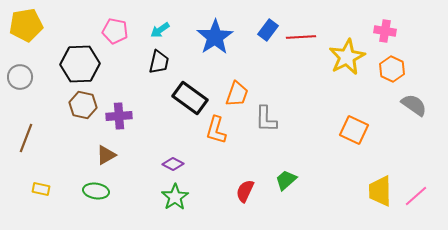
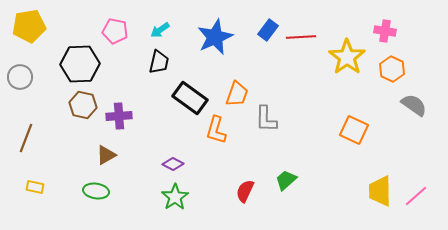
yellow pentagon: moved 3 px right, 1 px down
blue star: rotated 9 degrees clockwise
yellow star: rotated 9 degrees counterclockwise
yellow rectangle: moved 6 px left, 2 px up
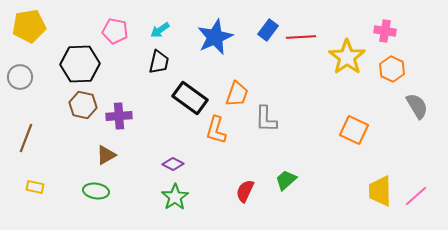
gray semicircle: moved 3 px right, 1 px down; rotated 24 degrees clockwise
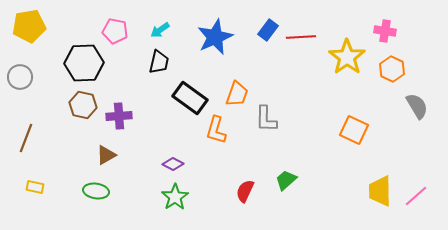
black hexagon: moved 4 px right, 1 px up
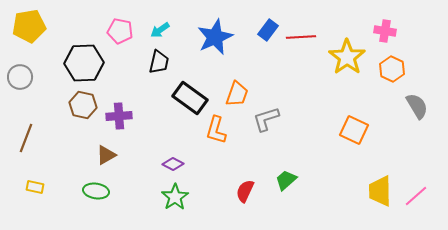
pink pentagon: moved 5 px right
gray L-shape: rotated 72 degrees clockwise
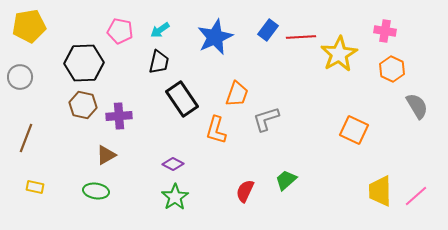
yellow star: moved 8 px left, 3 px up; rotated 6 degrees clockwise
black rectangle: moved 8 px left, 1 px down; rotated 20 degrees clockwise
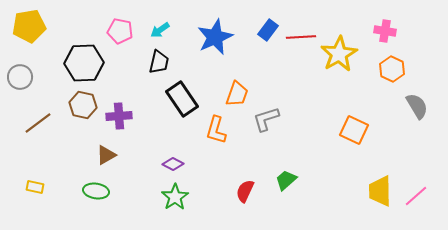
brown line: moved 12 px right, 15 px up; rotated 32 degrees clockwise
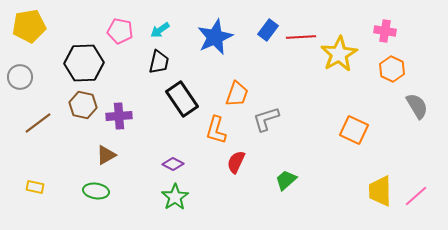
red semicircle: moved 9 px left, 29 px up
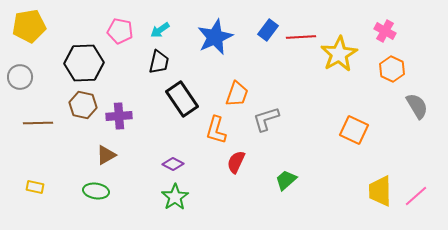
pink cross: rotated 20 degrees clockwise
brown line: rotated 36 degrees clockwise
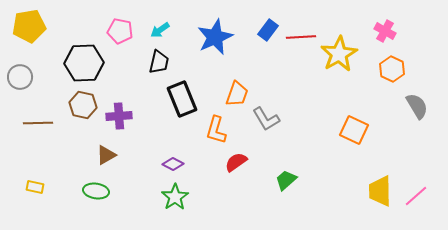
black rectangle: rotated 12 degrees clockwise
gray L-shape: rotated 104 degrees counterclockwise
red semicircle: rotated 30 degrees clockwise
